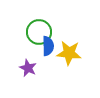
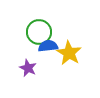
blue semicircle: rotated 96 degrees counterclockwise
yellow star: rotated 25 degrees clockwise
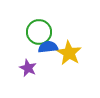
blue semicircle: moved 1 px down
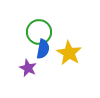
blue semicircle: moved 5 px left, 2 px down; rotated 108 degrees clockwise
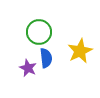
blue semicircle: moved 3 px right, 9 px down; rotated 18 degrees counterclockwise
yellow star: moved 11 px right, 2 px up; rotated 15 degrees clockwise
